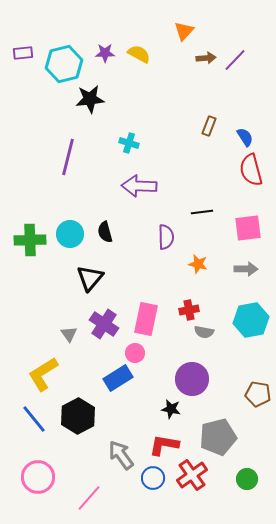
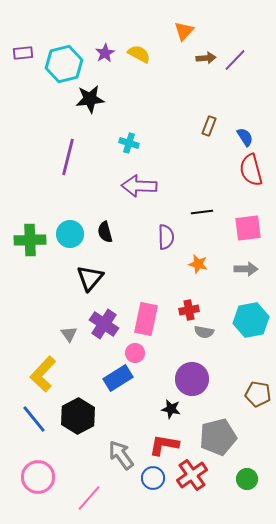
purple star at (105, 53): rotated 30 degrees counterclockwise
yellow L-shape at (43, 374): rotated 15 degrees counterclockwise
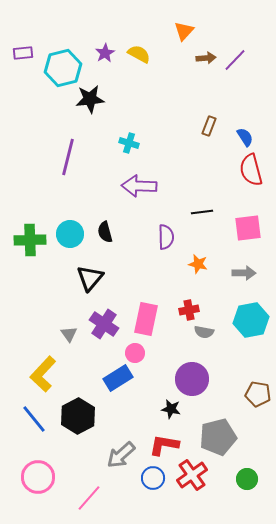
cyan hexagon at (64, 64): moved 1 px left, 4 px down
gray arrow at (246, 269): moved 2 px left, 4 px down
gray arrow at (121, 455): rotated 96 degrees counterclockwise
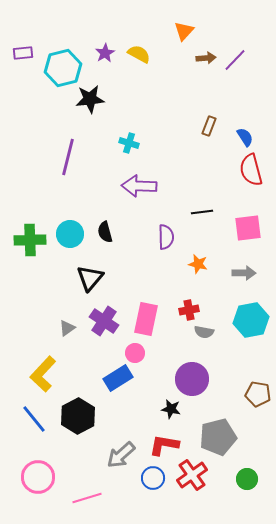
purple cross at (104, 324): moved 3 px up
gray triangle at (69, 334): moved 2 px left, 6 px up; rotated 30 degrees clockwise
pink line at (89, 498): moved 2 px left; rotated 32 degrees clockwise
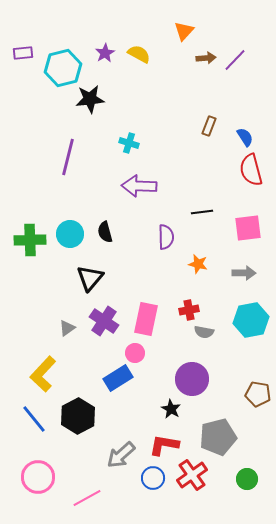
black star at (171, 409): rotated 18 degrees clockwise
pink line at (87, 498): rotated 12 degrees counterclockwise
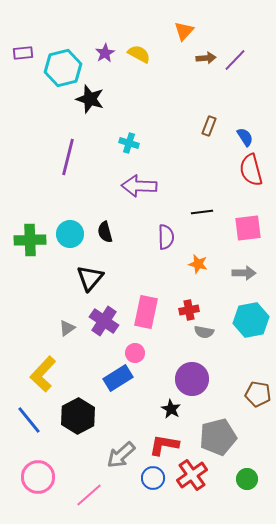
black star at (90, 99): rotated 24 degrees clockwise
pink rectangle at (146, 319): moved 7 px up
blue line at (34, 419): moved 5 px left, 1 px down
pink line at (87, 498): moved 2 px right, 3 px up; rotated 12 degrees counterclockwise
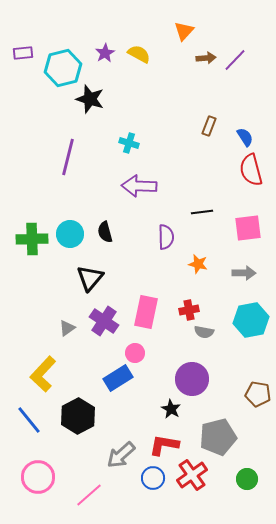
green cross at (30, 240): moved 2 px right, 1 px up
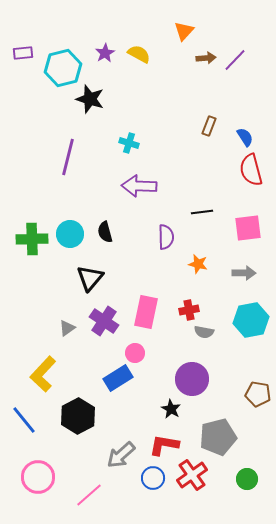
blue line at (29, 420): moved 5 px left
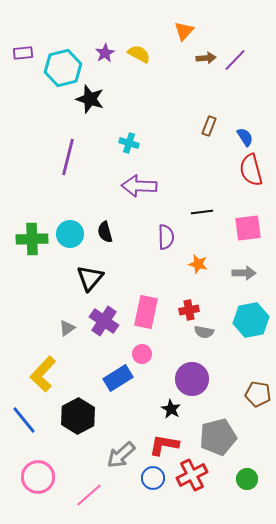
pink circle at (135, 353): moved 7 px right, 1 px down
red cross at (192, 475): rotated 8 degrees clockwise
